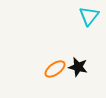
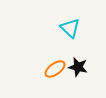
cyan triangle: moved 19 px left, 12 px down; rotated 25 degrees counterclockwise
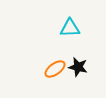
cyan triangle: rotated 45 degrees counterclockwise
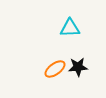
black star: rotated 18 degrees counterclockwise
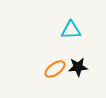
cyan triangle: moved 1 px right, 2 px down
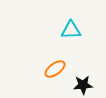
black star: moved 5 px right, 18 px down
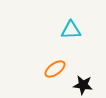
black star: rotated 12 degrees clockwise
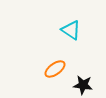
cyan triangle: rotated 35 degrees clockwise
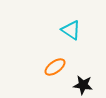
orange ellipse: moved 2 px up
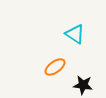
cyan triangle: moved 4 px right, 4 px down
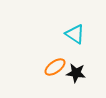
black star: moved 7 px left, 12 px up
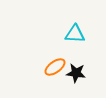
cyan triangle: rotated 30 degrees counterclockwise
